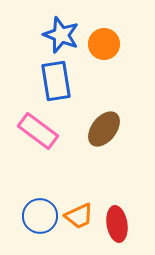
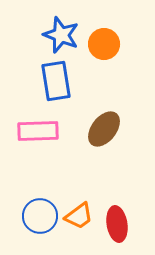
pink rectangle: rotated 39 degrees counterclockwise
orange trapezoid: rotated 12 degrees counterclockwise
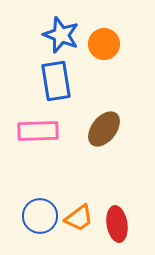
orange trapezoid: moved 2 px down
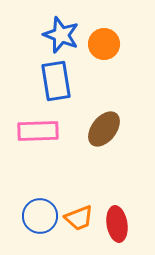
orange trapezoid: rotated 16 degrees clockwise
